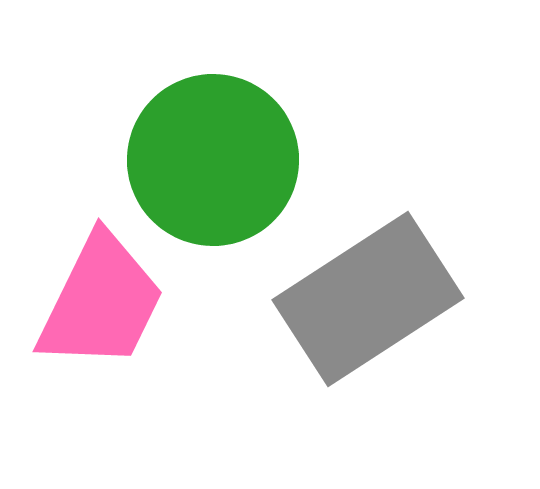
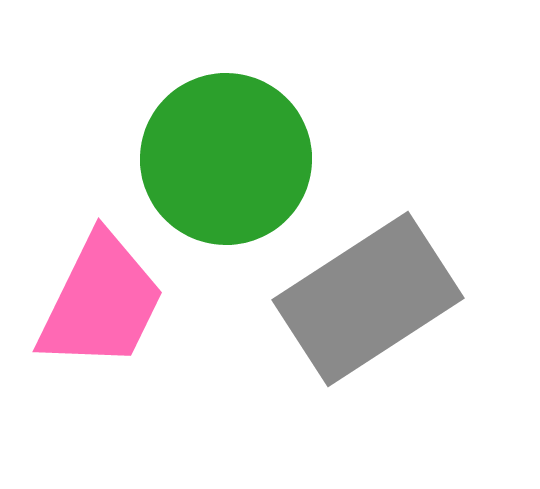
green circle: moved 13 px right, 1 px up
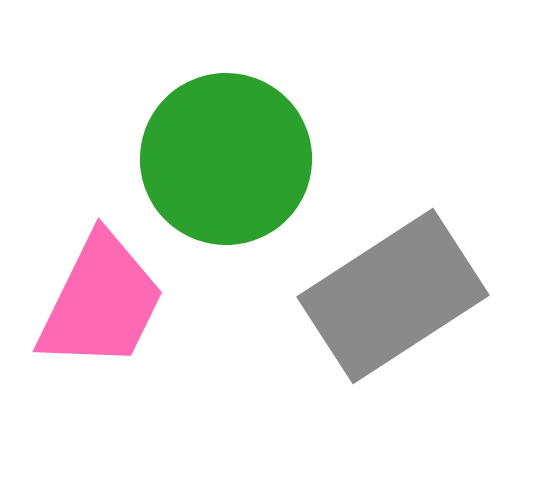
gray rectangle: moved 25 px right, 3 px up
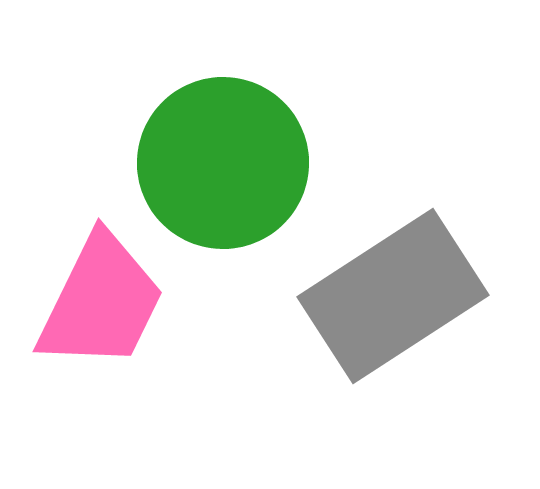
green circle: moved 3 px left, 4 px down
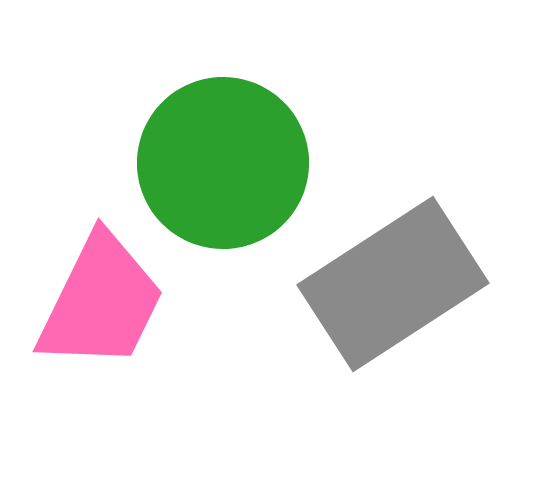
gray rectangle: moved 12 px up
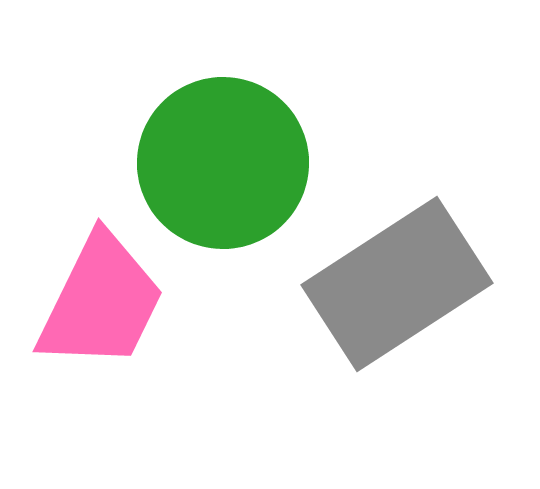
gray rectangle: moved 4 px right
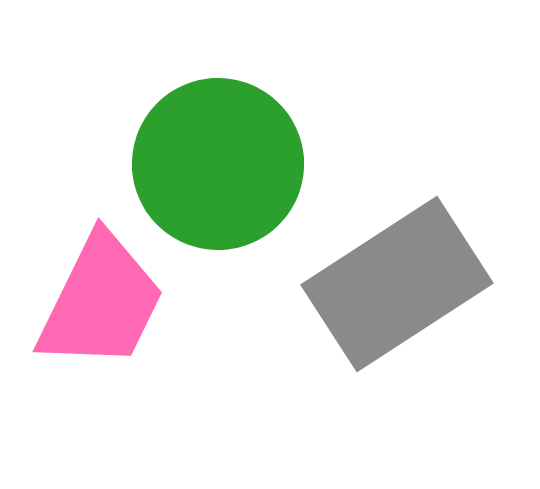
green circle: moved 5 px left, 1 px down
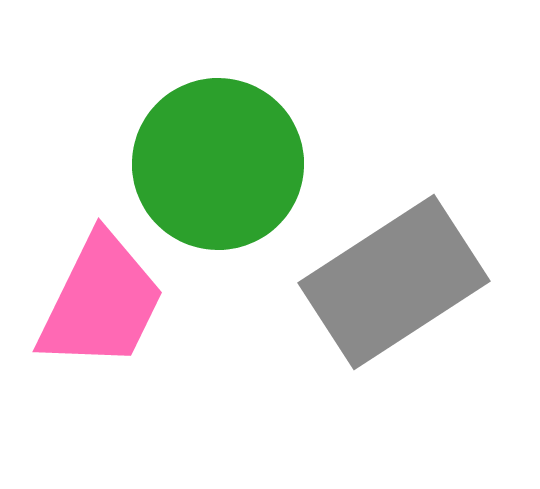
gray rectangle: moved 3 px left, 2 px up
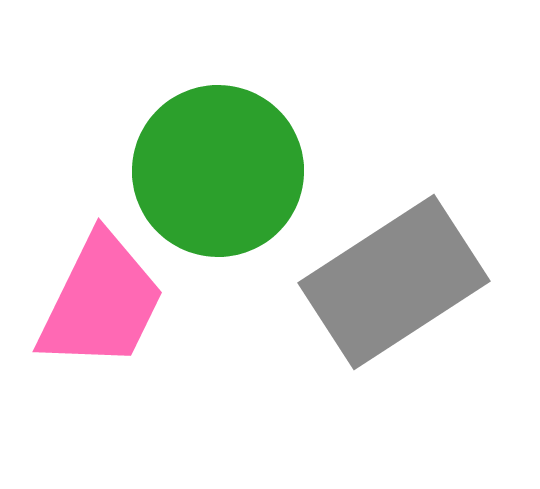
green circle: moved 7 px down
